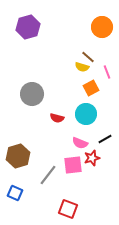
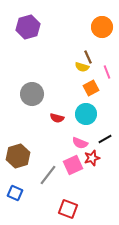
brown line: rotated 24 degrees clockwise
pink square: rotated 18 degrees counterclockwise
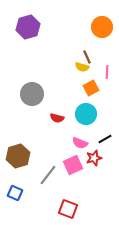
brown line: moved 1 px left
pink line: rotated 24 degrees clockwise
red star: moved 2 px right
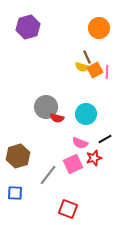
orange circle: moved 3 px left, 1 px down
orange square: moved 4 px right, 18 px up
gray circle: moved 14 px right, 13 px down
pink square: moved 1 px up
blue square: rotated 21 degrees counterclockwise
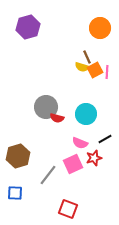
orange circle: moved 1 px right
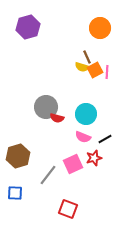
pink semicircle: moved 3 px right, 6 px up
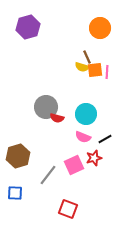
orange square: rotated 21 degrees clockwise
pink square: moved 1 px right, 1 px down
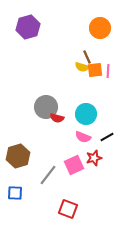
pink line: moved 1 px right, 1 px up
black line: moved 2 px right, 2 px up
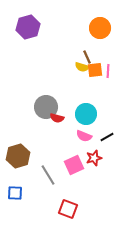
pink semicircle: moved 1 px right, 1 px up
gray line: rotated 70 degrees counterclockwise
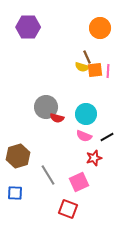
purple hexagon: rotated 15 degrees clockwise
pink square: moved 5 px right, 17 px down
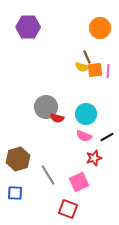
brown hexagon: moved 3 px down
